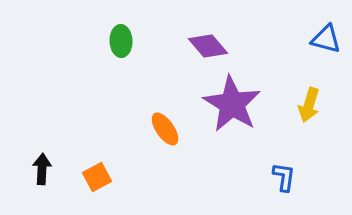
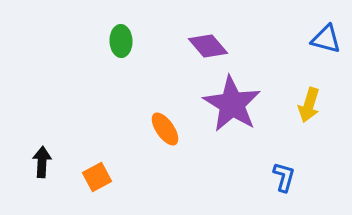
black arrow: moved 7 px up
blue L-shape: rotated 8 degrees clockwise
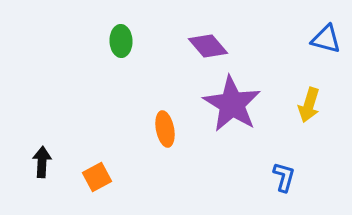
orange ellipse: rotated 24 degrees clockwise
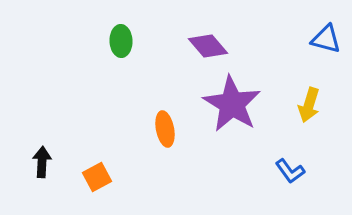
blue L-shape: moved 6 px right, 6 px up; rotated 128 degrees clockwise
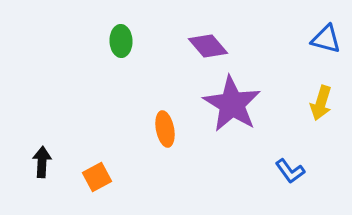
yellow arrow: moved 12 px right, 2 px up
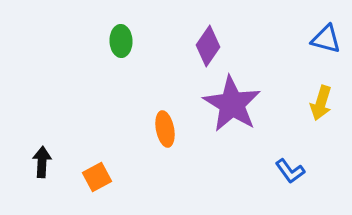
purple diamond: rotated 75 degrees clockwise
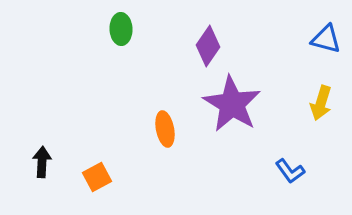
green ellipse: moved 12 px up
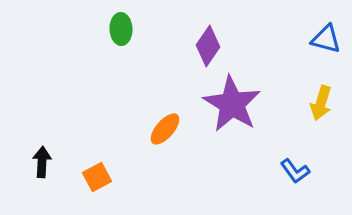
orange ellipse: rotated 52 degrees clockwise
blue L-shape: moved 5 px right
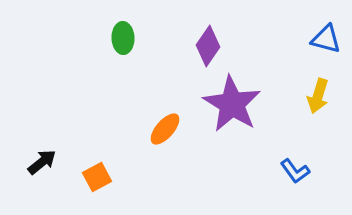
green ellipse: moved 2 px right, 9 px down
yellow arrow: moved 3 px left, 7 px up
black arrow: rotated 48 degrees clockwise
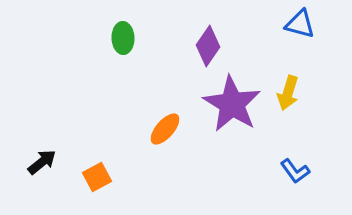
blue triangle: moved 26 px left, 15 px up
yellow arrow: moved 30 px left, 3 px up
